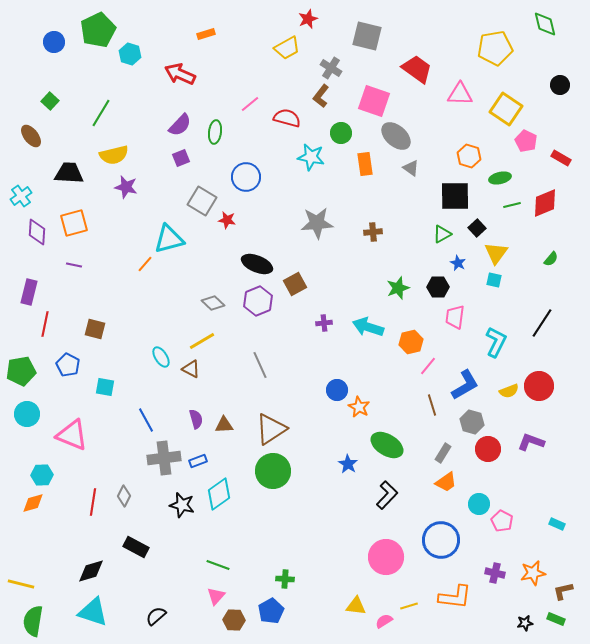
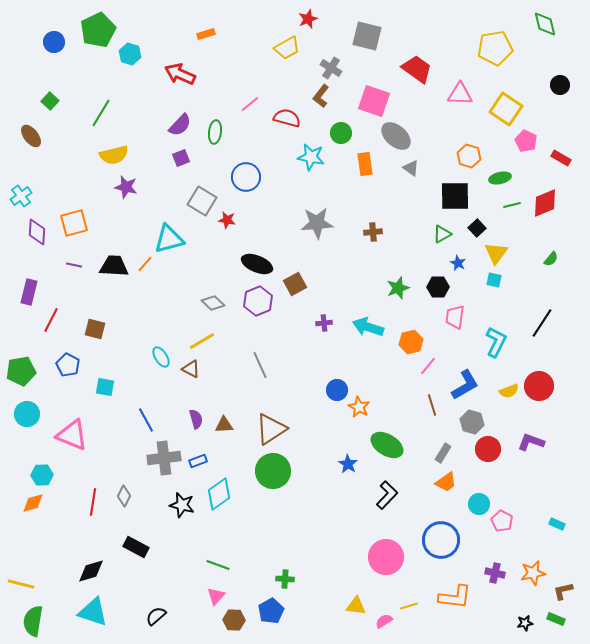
black trapezoid at (69, 173): moved 45 px right, 93 px down
red line at (45, 324): moved 6 px right, 4 px up; rotated 15 degrees clockwise
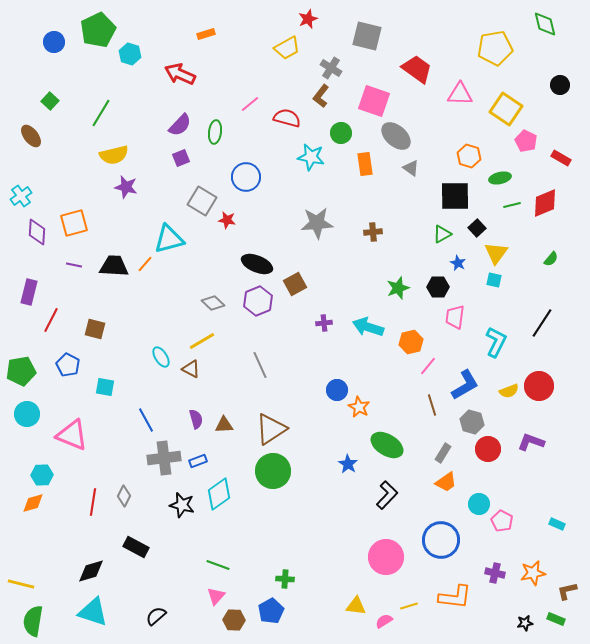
brown L-shape at (563, 591): moved 4 px right
